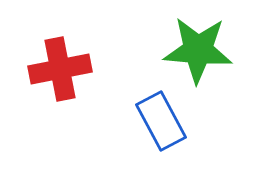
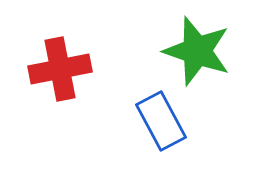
green star: moved 1 px left, 1 px down; rotated 14 degrees clockwise
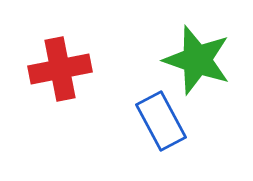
green star: moved 9 px down
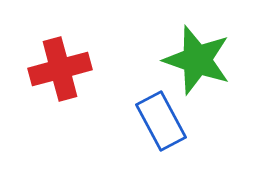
red cross: rotated 4 degrees counterclockwise
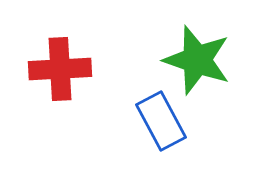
red cross: rotated 12 degrees clockwise
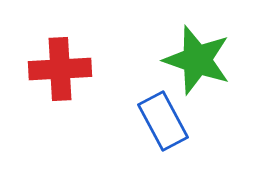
blue rectangle: moved 2 px right
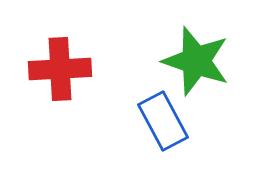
green star: moved 1 px left, 1 px down
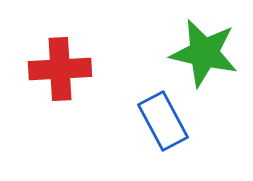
green star: moved 8 px right, 8 px up; rotated 6 degrees counterclockwise
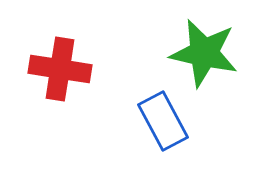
red cross: rotated 12 degrees clockwise
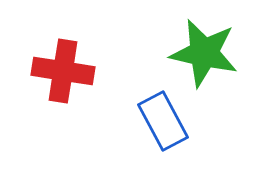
red cross: moved 3 px right, 2 px down
